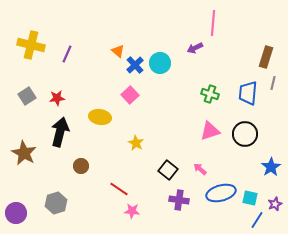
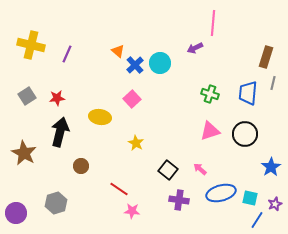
pink square: moved 2 px right, 4 px down
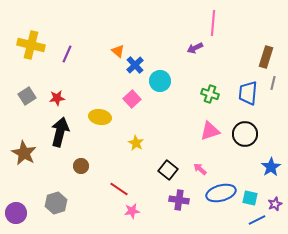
cyan circle: moved 18 px down
pink star: rotated 14 degrees counterclockwise
blue line: rotated 30 degrees clockwise
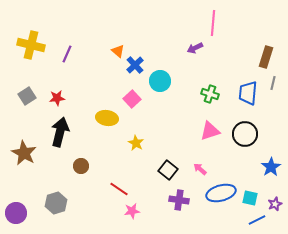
yellow ellipse: moved 7 px right, 1 px down
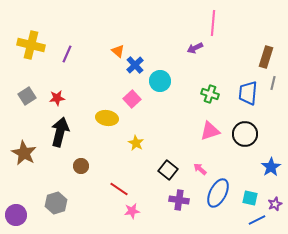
blue ellipse: moved 3 px left; rotated 48 degrees counterclockwise
purple circle: moved 2 px down
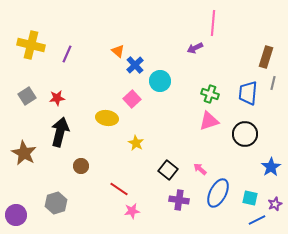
pink triangle: moved 1 px left, 10 px up
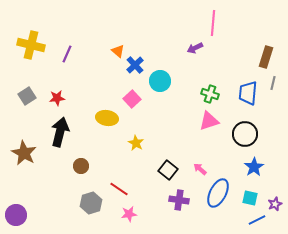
blue star: moved 17 px left
gray hexagon: moved 35 px right
pink star: moved 3 px left, 3 px down
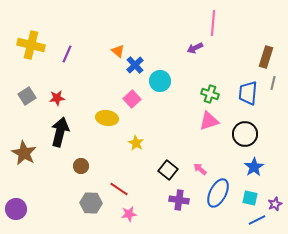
gray hexagon: rotated 20 degrees clockwise
purple circle: moved 6 px up
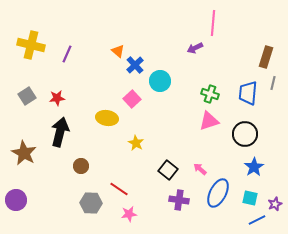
purple circle: moved 9 px up
